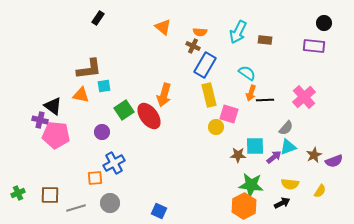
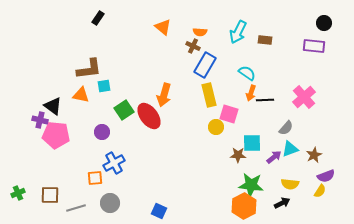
cyan square at (255, 146): moved 3 px left, 3 px up
cyan triangle at (288, 147): moved 2 px right, 2 px down
purple semicircle at (334, 161): moved 8 px left, 15 px down
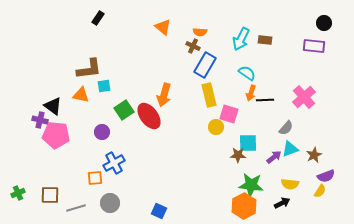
cyan arrow at (238, 32): moved 3 px right, 7 px down
cyan square at (252, 143): moved 4 px left
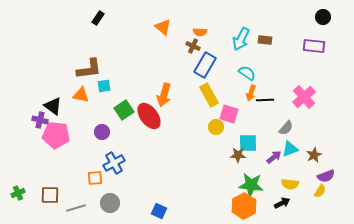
black circle at (324, 23): moved 1 px left, 6 px up
yellow rectangle at (209, 95): rotated 15 degrees counterclockwise
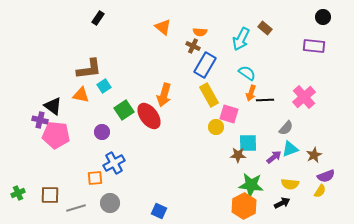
brown rectangle at (265, 40): moved 12 px up; rotated 32 degrees clockwise
cyan square at (104, 86): rotated 24 degrees counterclockwise
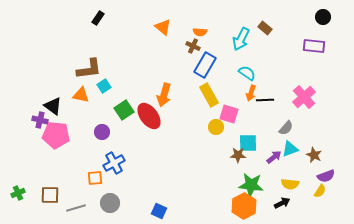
brown star at (314, 155): rotated 21 degrees counterclockwise
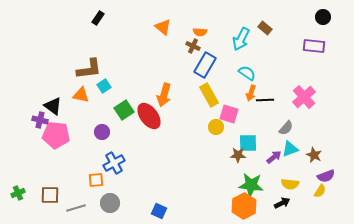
orange square at (95, 178): moved 1 px right, 2 px down
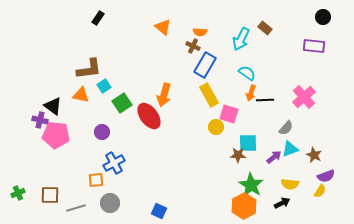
green square at (124, 110): moved 2 px left, 7 px up
green star at (251, 185): rotated 25 degrees clockwise
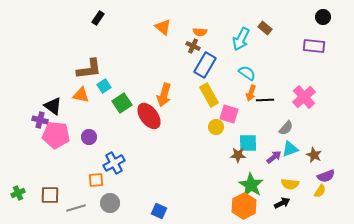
purple circle at (102, 132): moved 13 px left, 5 px down
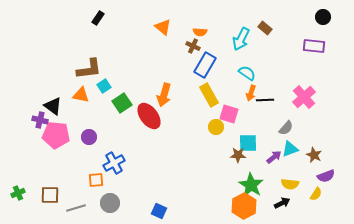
yellow semicircle at (320, 191): moved 4 px left, 3 px down
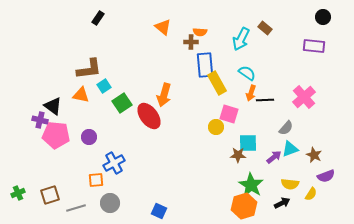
brown cross at (193, 46): moved 2 px left, 4 px up; rotated 24 degrees counterclockwise
blue rectangle at (205, 65): rotated 35 degrees counterclockwise
yellow rectangle at (209, 95): moved 8 px right, 12 px up
yellow semicircle at (316, 194): moved 5 px left
brown square at (50, 195): rotated 18 degrees counterclockwise
orange hexagon at (244, 206): rotated 10 degrees clockwise
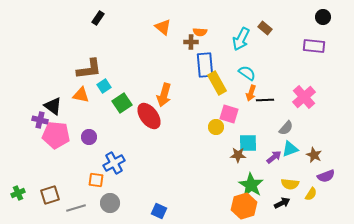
orange square at (96, 180): rotated 14 degrees clockwise
